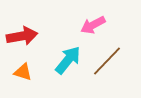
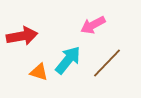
brown line: moved 2 px down
orange triangle: moved 16 px right
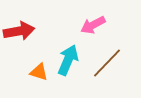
red arrow: moved 3 px left, 5 px up
cyan arrow: rotated 16 degrees counterclockwise
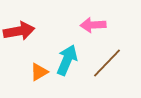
pink arrow: rotated 25 degrees clockwise
cyan arrow: moved 1 px left
orange triangle: rotated 48 degrees counterclockwise
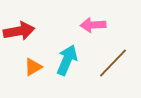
brown line: moved 6 px right
orange triangle: moved 6 px left, 5 px up
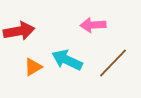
cyan arrow: rotated 88 degrees counterclockwise
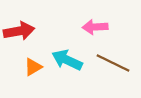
pink arrow: moved 2 px right, 2 px down
brown line: rotated 72 degrees clockwise
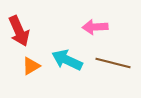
red arrow: rotated 76 degrees clockwise
brown line: rotated 12 degrees counterclockwise
orange triangle: moved 2 px left, 1 px up
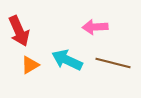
orange triangle: moved 1 px left, 1 px up
